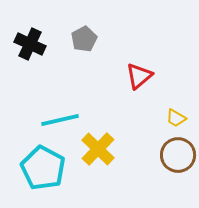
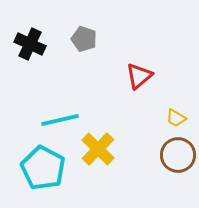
gray pentagon: rotated 25 degrees counterclockwise
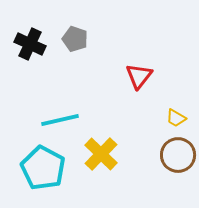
gray pentagon: moved 9 px left
red triangle: rotated 12 degrees counterclockwise
yellow cross: moved 3 px right, 5 px down
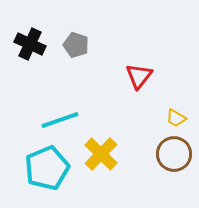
gray pentagon: moved 1 px right, 6 px down
cyan line: rotated 6 degrees counterclockwise
brown circle: moved 4 px left, 1 px up
cyan pentagon: moved 4 px right; rotated 21 degrees clockwise
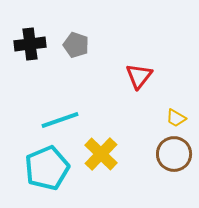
black cross: rotated 32 degrees counterclockwise
